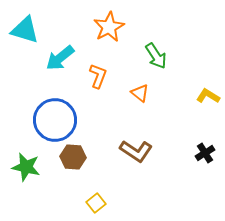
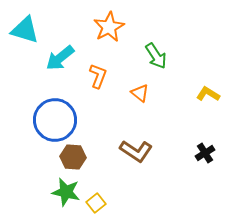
yellow L-shape: moved 2 px up
green star: moved 40 px right, 25 px down
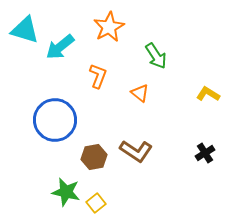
cyan arrow: moved 11 px up
brown hexagon: moved 21 px right; rotated 15 degrees counterclockwise
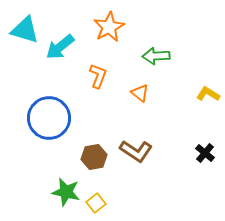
green arrow: rotated 120 degrees clockwise
blue circle: moved 6 px left, 2 px up
black cross: rotated 18 degrees counterclockwise
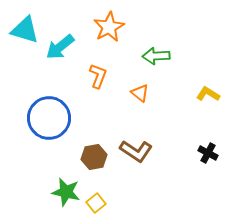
black cross: moved 3 px right; rotated 12 degrees counterclockwise
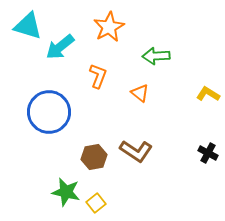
cyan triangle: moved 3 px right, 4 px up
blue circle: moved 6 px up
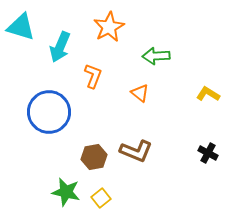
cyan triangle: moved 7 px left, 1 px down
cyan arrow: rotated 28 degrees counterclockwise
orange L-shape: moved 5 px left
brown L-shape: rotated 12 degrees counterclockwise
yellow square: moved 5 px right, 5 px up
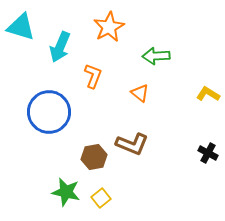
brown L-shape: moved 4 px left, 7 px up
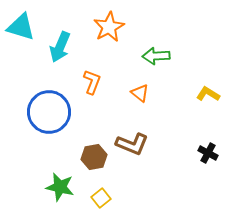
orange L-shape: moved 1 px left, 6 px down
green star: moved 6 px left, 5 px up
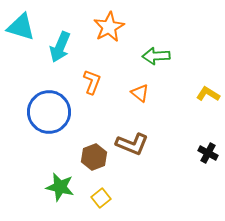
brown hexagon: rotated 10 degrees counterclockwise
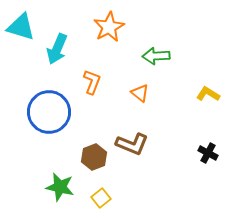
cyan arrow: moved 3 px left, 2 px down
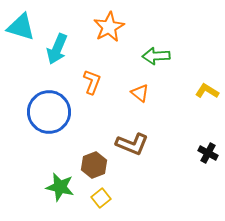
yellow L-shape: moved 1 px left, 3 px up
brown hexagon: moved 8 px down
